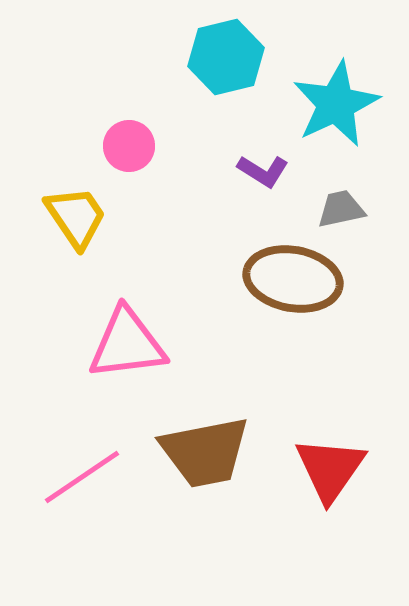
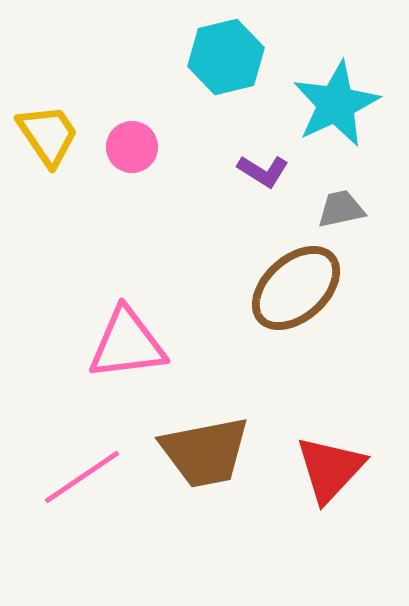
pink circle: moved 3 px right, 1 px down
yellow trapezoid: moved 28 px left, 82 px up
brown ellipse: moved 3 px right, 9 px down; rotated 52 degrees counterclockwise
red triangle: rotated 8 degrees clockwise
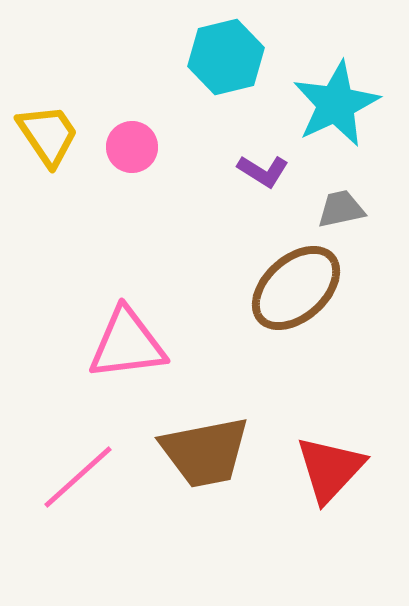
pink line: moved 4 px left; rotated 8 degrees counterclockwise
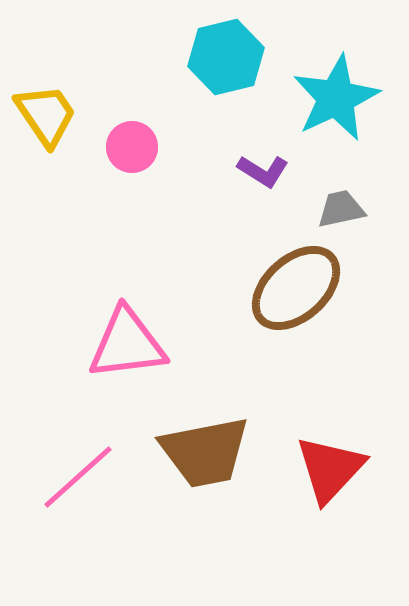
cyan star: moved 6 px up
yellow trapezoid: moved 2 px left, 20 px up
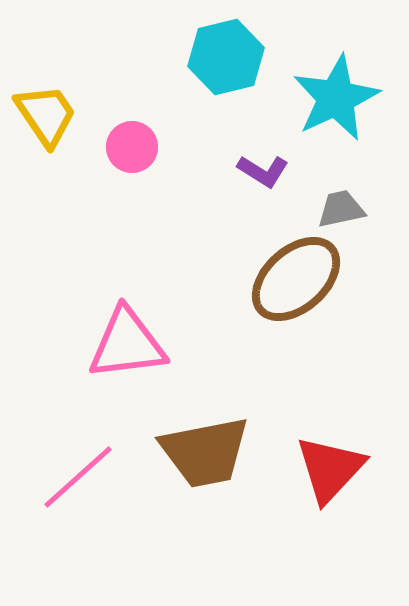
brown ellipse: moved 9 px up
